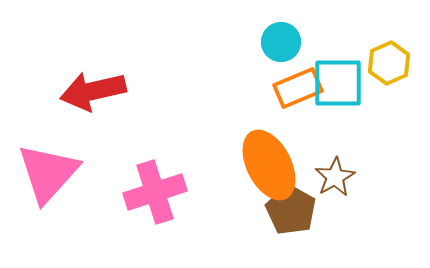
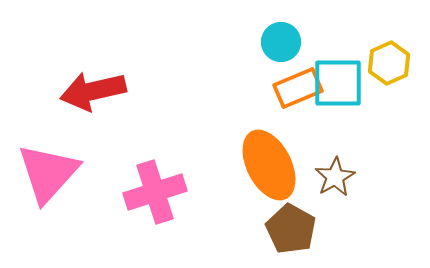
brown pentagon: moved 19 px down
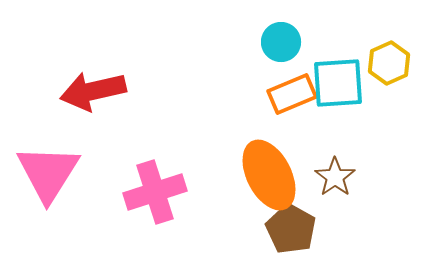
cyan square: rotated 4 degrees counterclockwise
orange rectangle: moved 6 px left, 6 px down
orange ellipse: moved 10 px down
pink triangle: rotated 10 degrees counterclockwise
brown star: rotated 6 degrees counterclockwise
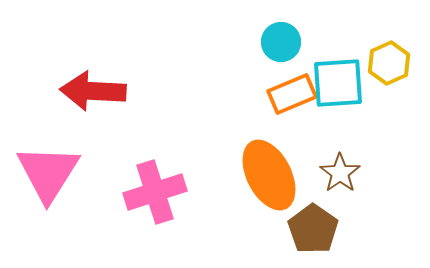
red arrow: rotated 16 degrees clockwise
brown star: moved 5 px right, 4 px up
brown pentagon: moved 22 px right; rotated 6 degrees clockwise
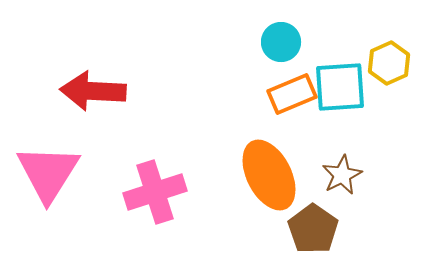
cyan square: moved 2 px right, 4 px down
brown star: moved 2 px right, 2 px down; rotated 9 degrees clockwise
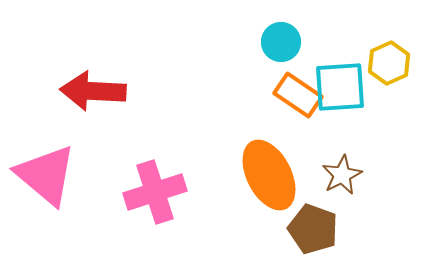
orange rectangle: moved 6 px right, 1 px down; rotated 57 degrees clockwise
pink triangle: moved 2 px left, 2 px down; rotated 22 degrees counterclockwise
brown pentagon: rotated 15 degrees counterclockwise
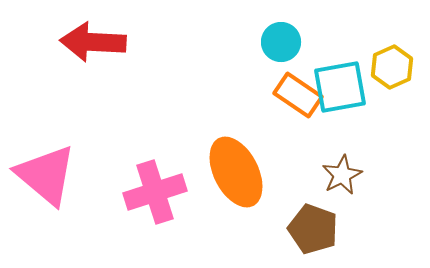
yellow hexagon: moved 3 px right, 4 px down
cyan square: rotated 6 degrees counterclockwise
red arrow: moved 49 px up
orange ellipse: moved 33 px left, 3 px up
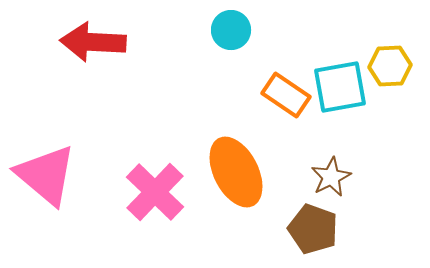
cyan circle: moved 50 px left, 12 px up
yellow hexagon: moved 2 px left, 1 px up; rotated 21 degrees clockwise
orange rectangle: moved 12 px left
brown star: moved 11 px left, 2 px down
pink cross: rotated 28 degrees counterclockwise
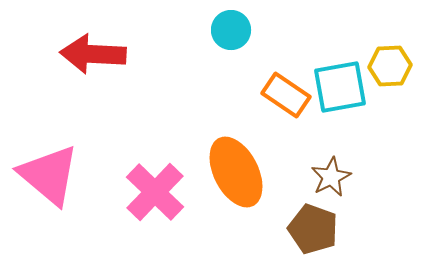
red arrow: moved 12 px down
pink triangle: moved 3 px right
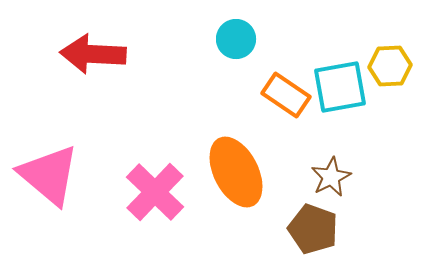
cyan circle: moved 5 px right, 9 px down
